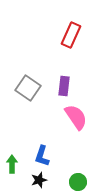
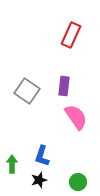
gray square: moved 1 px left, 3 px down
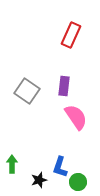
blue L-shape: moved 18 px right, 11 px down
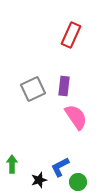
gray square: moved 6 px right, 2 px up; rotated 30 degrees clockwise
blue L-shape: rotated 45 degrees clockwise
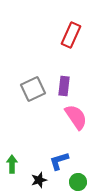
blue L-shape: moved 1 px left, 6 px up; rotated 10 degrees clockwise
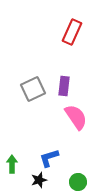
red rectangle: moved 1 px right, 3 px up
blue L-shape: moved 10 px left, 3 px up
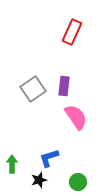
gray square: rotated 10 degrees counterclockwise
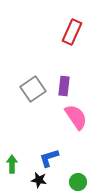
black star: rotated 28 degrees clockwise
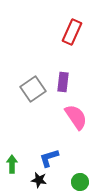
purple rectangle: moved 1 px left, 4 px up
green circle: moved 2 px right
